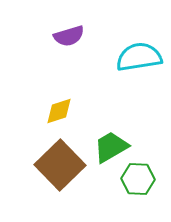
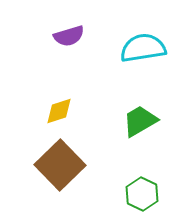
cyan semicircle: moved 4 px right, 9 px up
green trapezoid: moved 29 px right, 26 px up
green hexagon: moved 4 px right, 15 px down; rotated 24 degrees clockwise
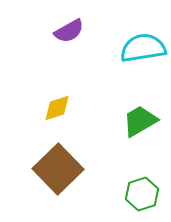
purple semicircle: moved 5 px up; rotated 12 degrees counterclockwise
yellow diamond: moved 2 px left, 3 px up
brown square: moved 2 px left, 4 px down
green hexagon: rotated 16 degrees clockwise
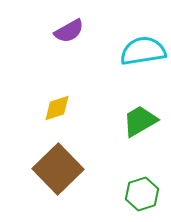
cyan semicircle: moved 3 px down
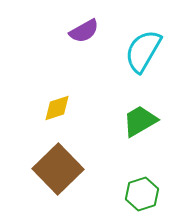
purple semicircle: moved 15 px right
cyan semicircle: rotated 51 degrees counterclockwise
